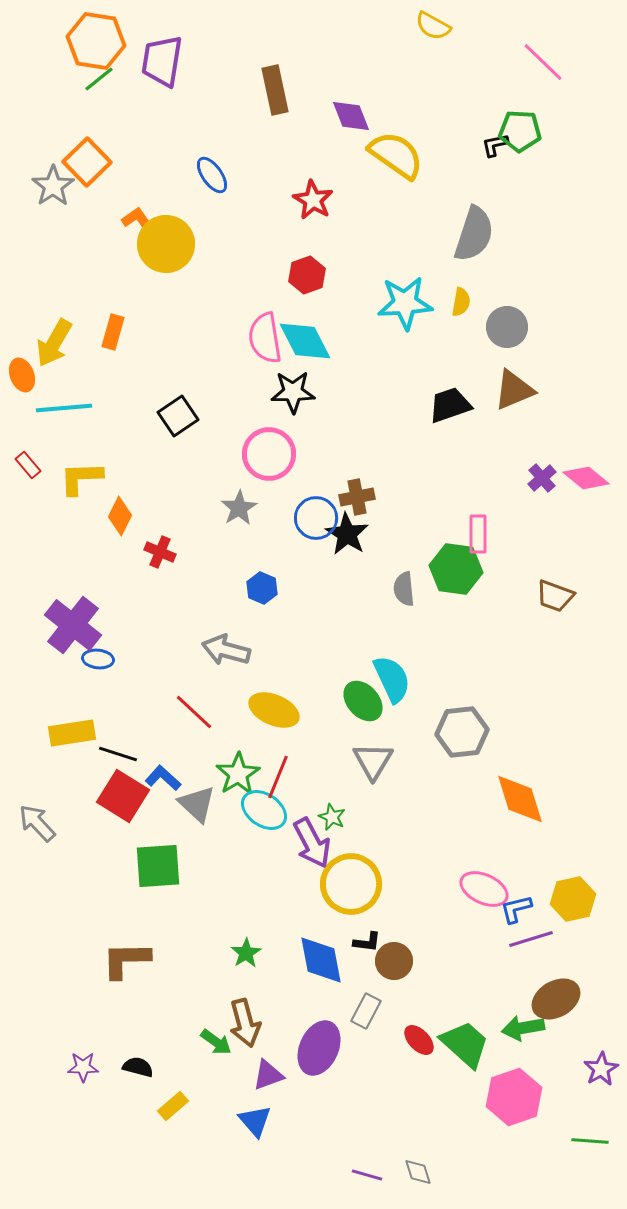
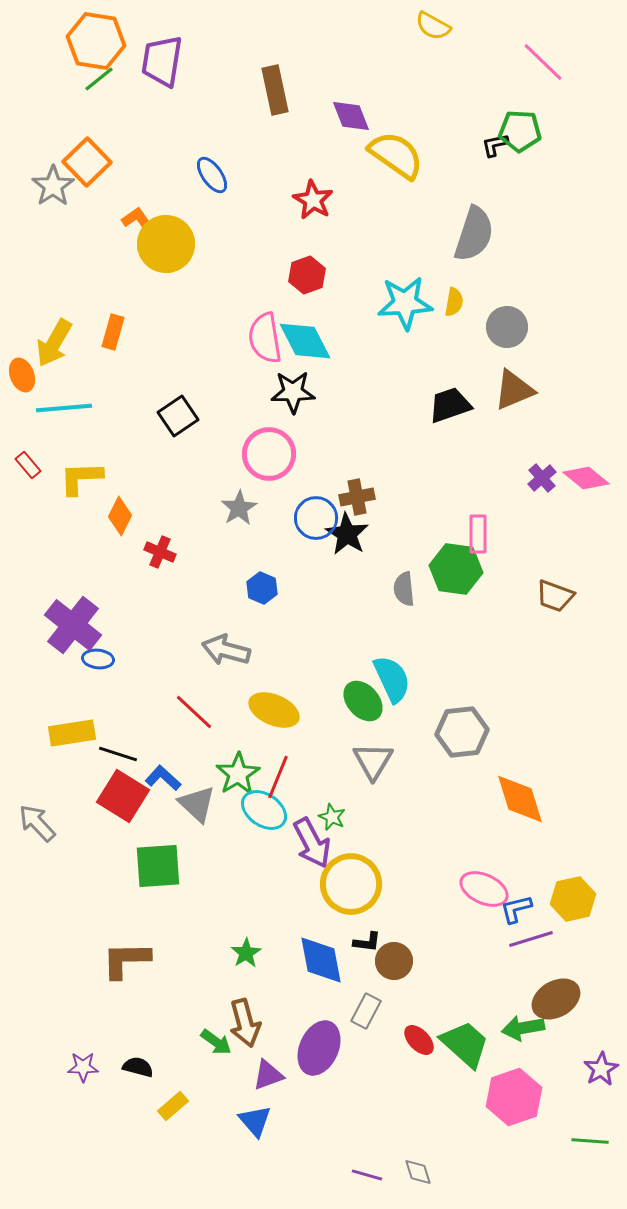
yellow semicircle at (461, 302): moved 7 px left
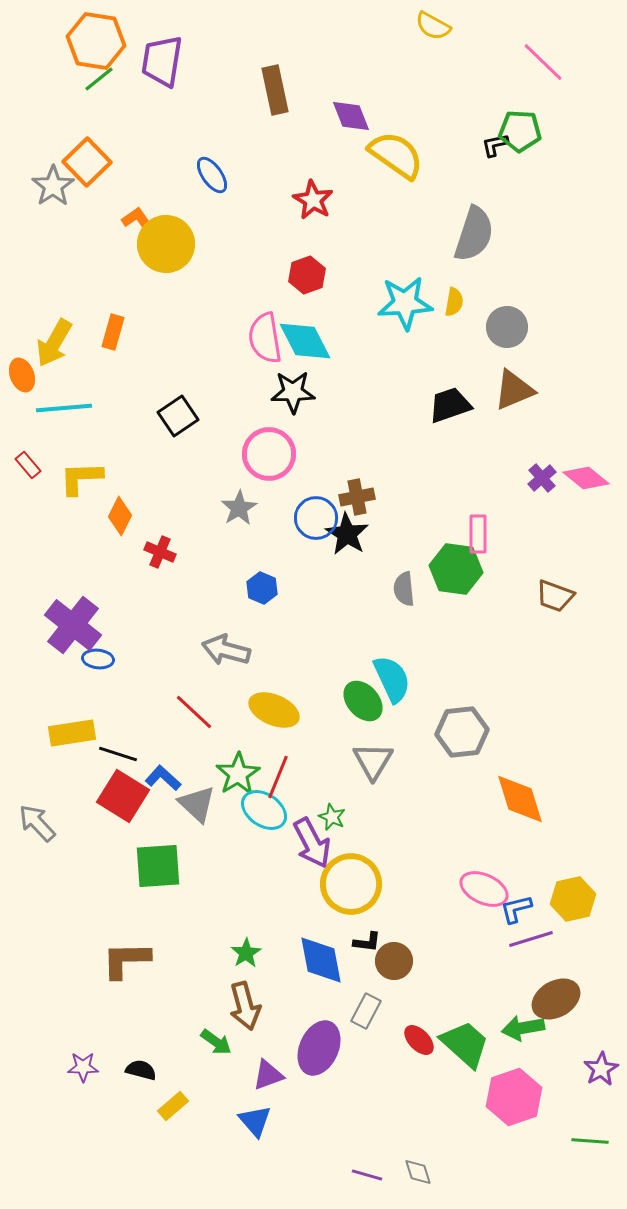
brown arrow at (245, 1023): moved 17 px up
black semicircle at (138, 1067): moved 3 px right, 3 px down
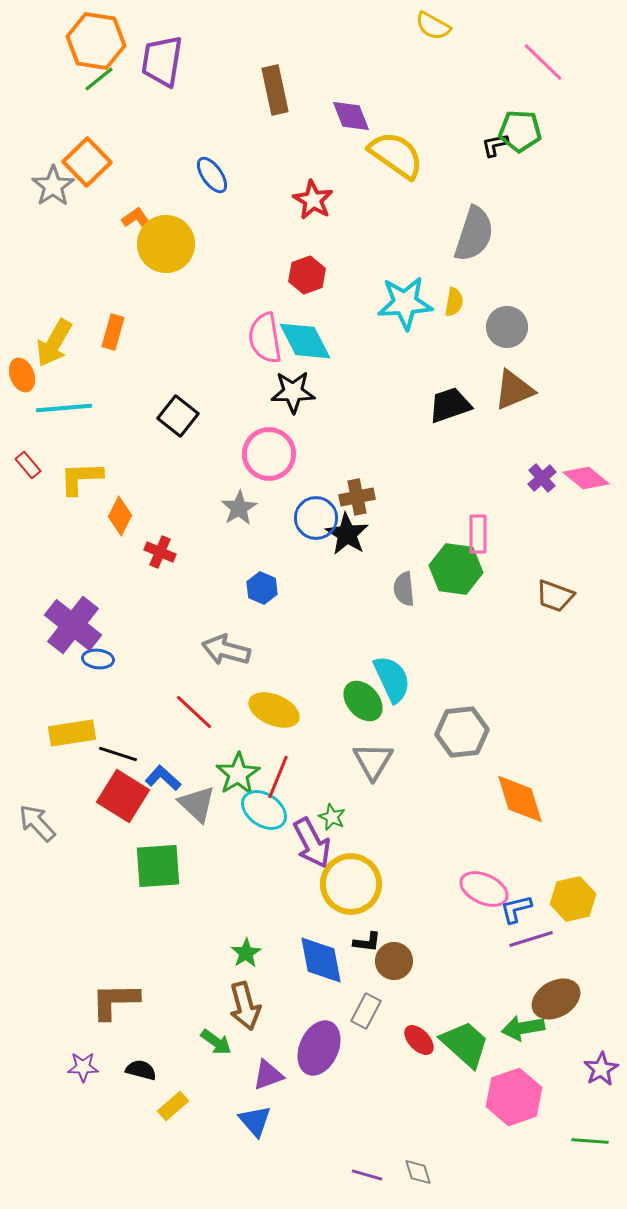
black square at (178, 416): rotated 18 degrees counterclockwise
brown L-shape at (126, 960): moved 11 px left, 41 px down
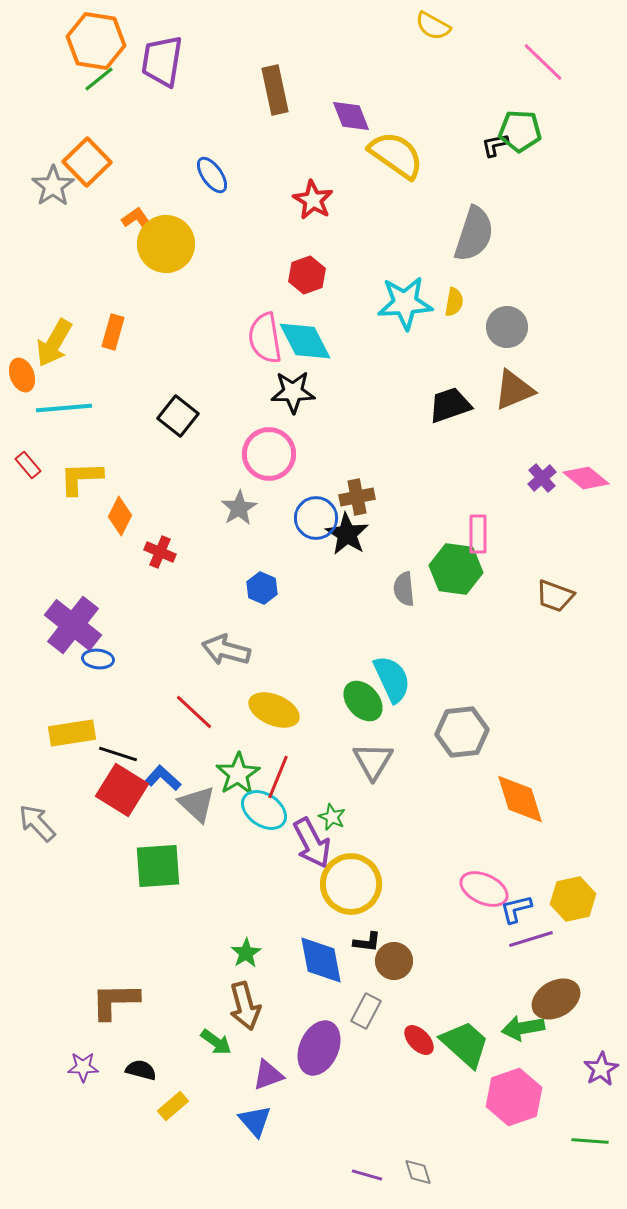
red square at (123, 796): moved 1 px left, 6 px up
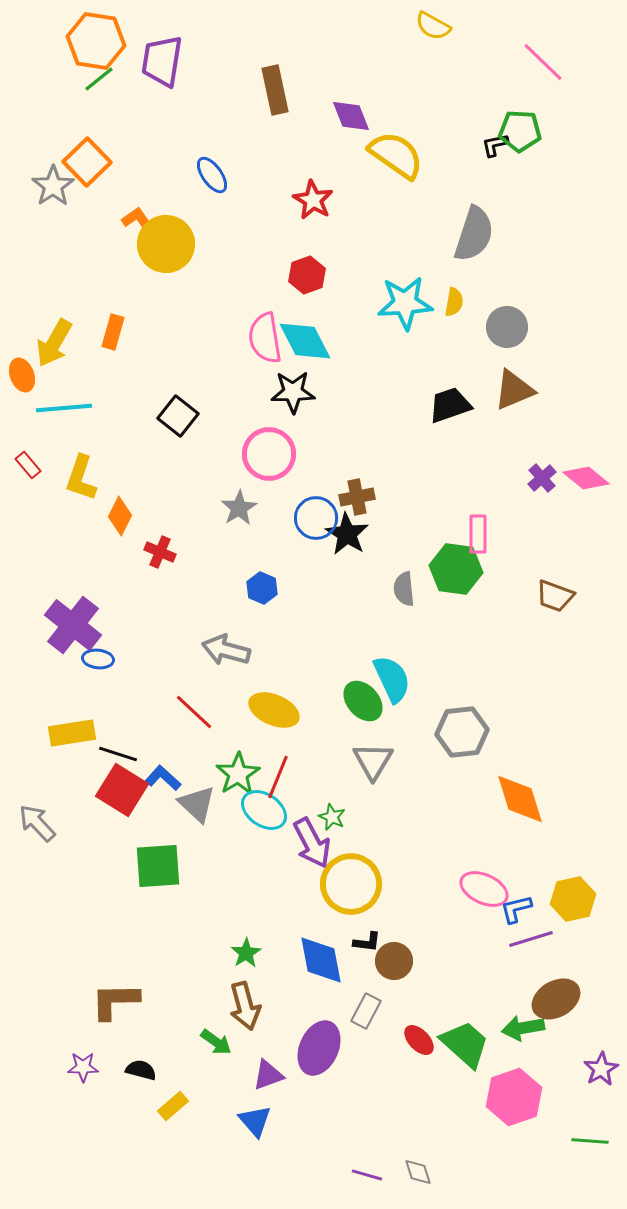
yellow L-shape at (81, 478): rotated 69 degrees counterclockwise
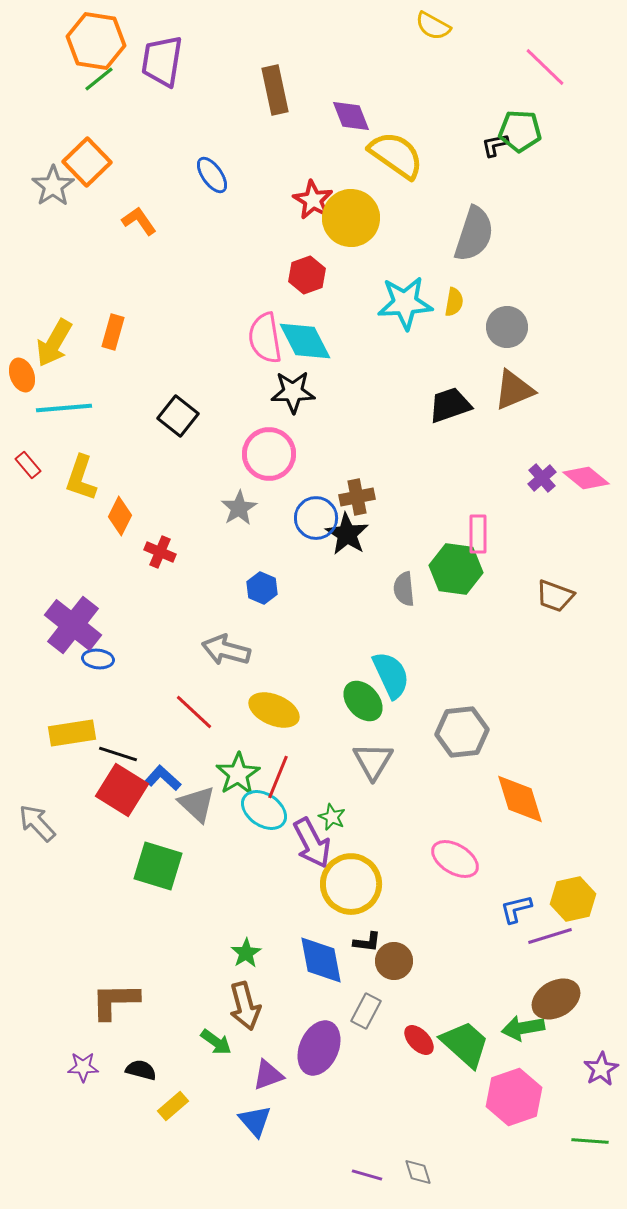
pink line at (543, 62): moved 2 px right, 5 px down
yellow circle at (166, 244): moved 185 px right, 26 px up
cyan semicircle at (392, 679): moved 1 px left, 4 px up
green square at (158, 866): rotated 21 degrees clockwise
pink ellipse at (484, 889): moved 29 px left, 30 px up; rotated 6 degrees clockwise
purple line at (531, 939): moved 19 px right, 3 px up
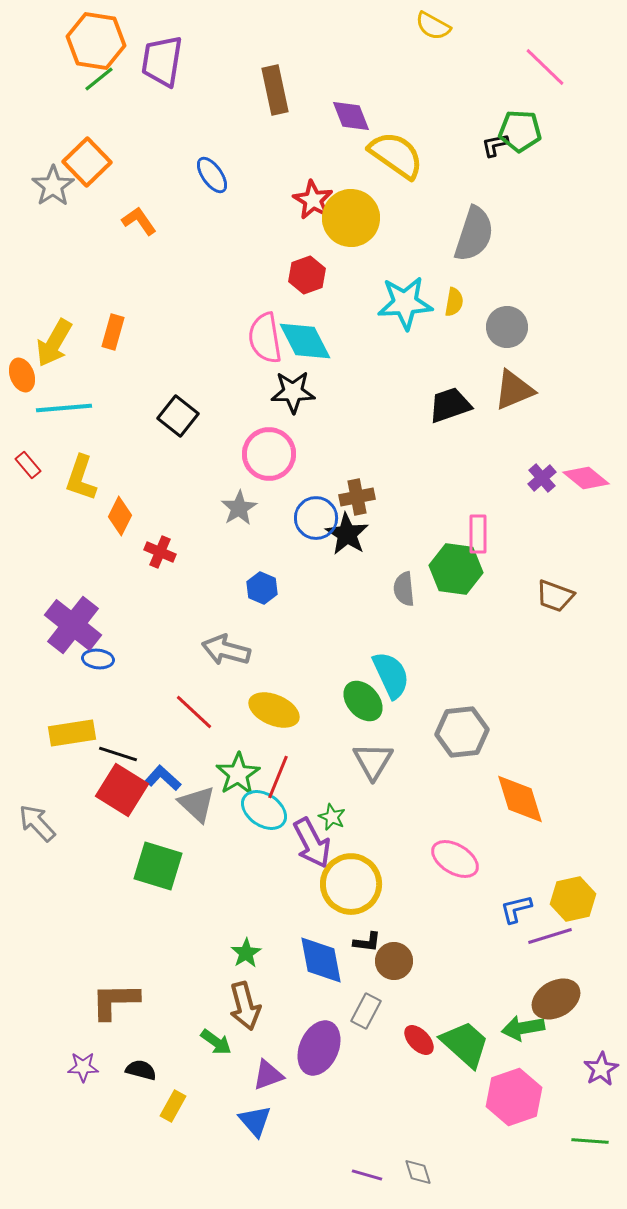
yellow rectangle at (173, 1106): rotated 20 degrees counterclockwise
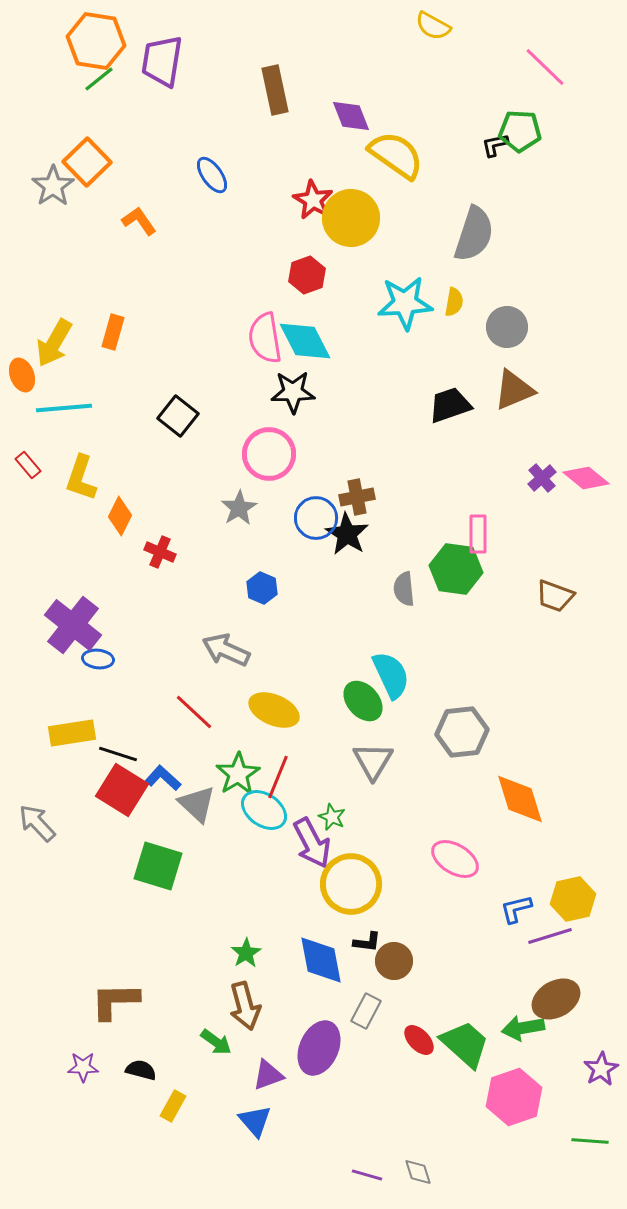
gray arrow at (226, 650): rotated 9 degrees clockwise
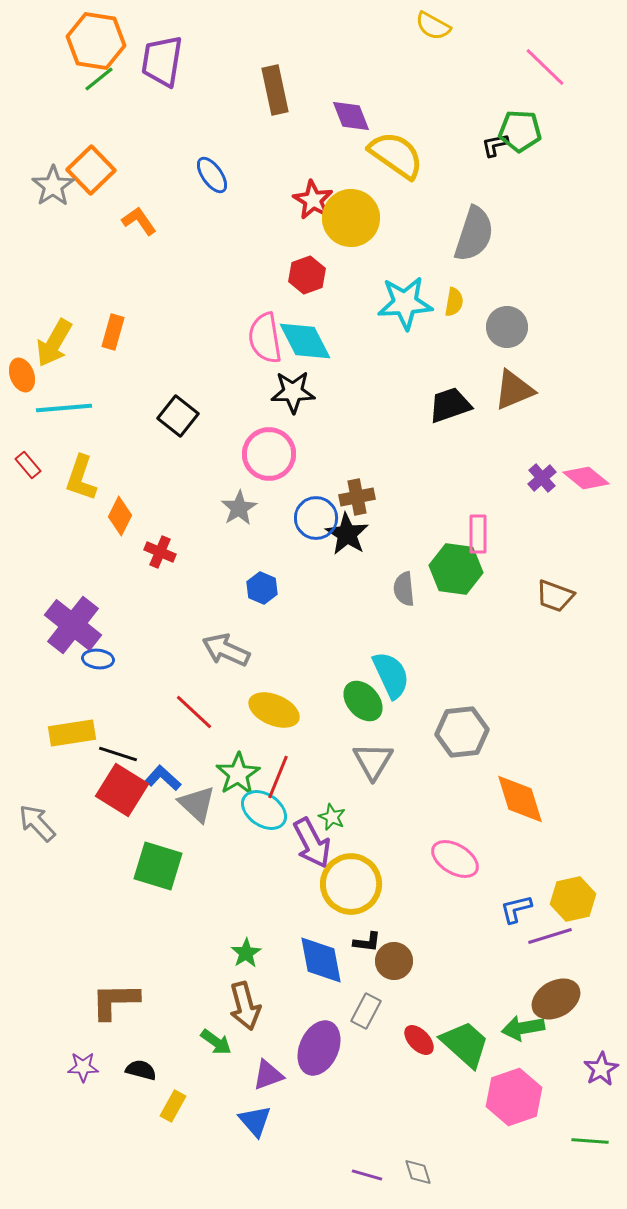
orange square at (87, 162): moved 4 px right, 8 px down
